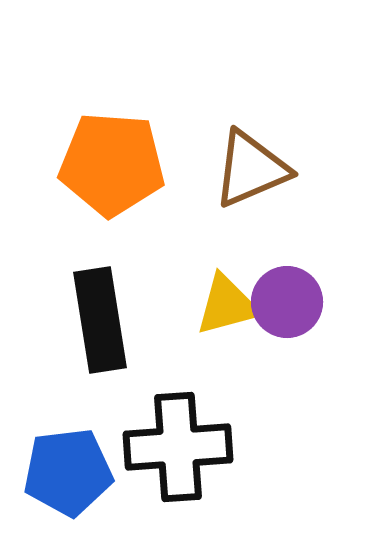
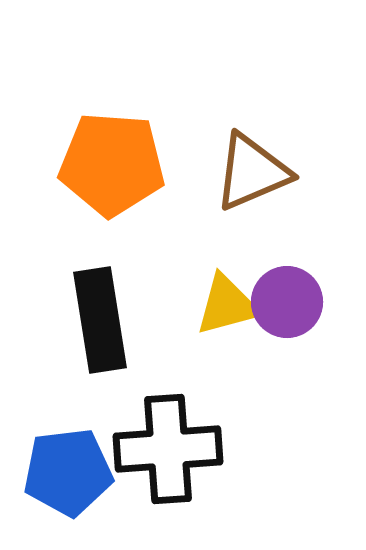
brown triangle: moved 1 px right, 3 px down
black cross: moved 10 px left, 2 px down
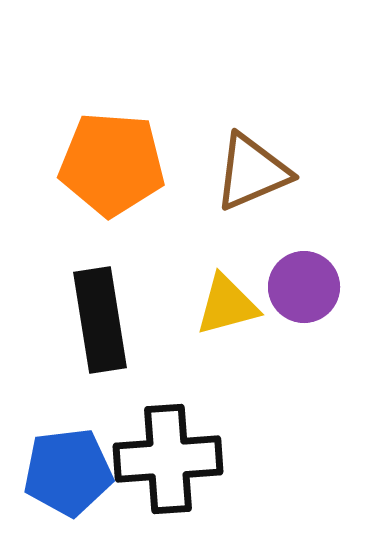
purple circle: moved 17 px right, 15 px up
black cross: moved 10 px down
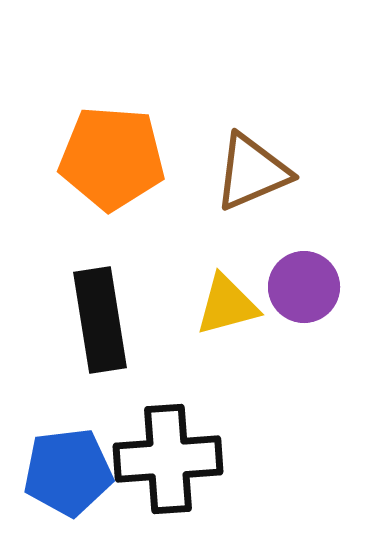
orange pentagon: moved 6 px up
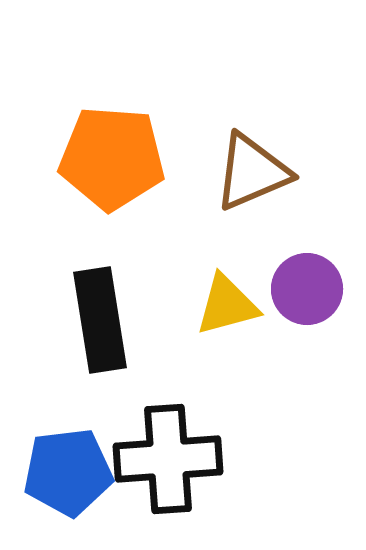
purple circle: moved 3 px right, 2 px down
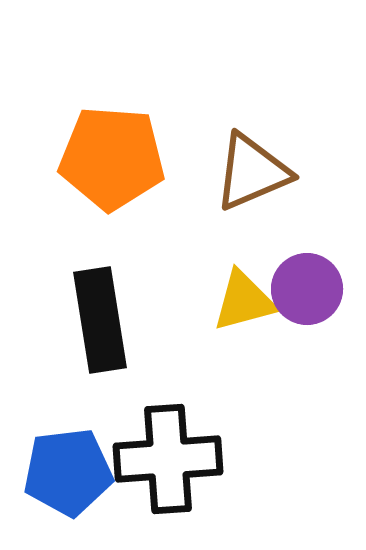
yellow triangle: moved 17 px right, 4 px up
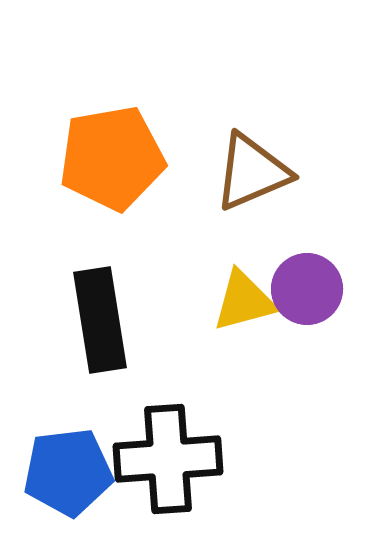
orange pentagon: rotated 14 degrees counterclockwise
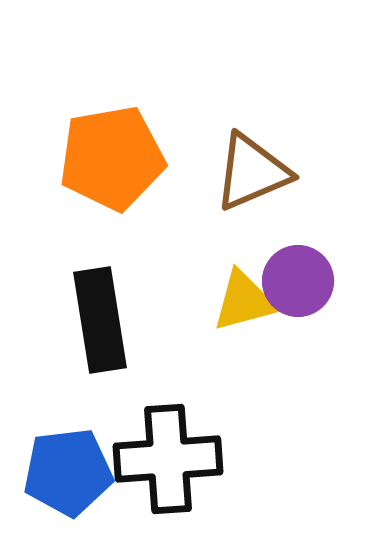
purple circle: moved 9 px left, 8 px up
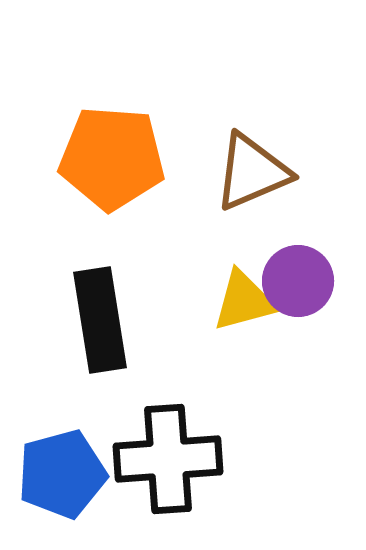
orange pentagon: rotated 14 degrees clockwise
blue pentagon: moved 6 px left, 2 px down; rotated 8 degrees counterclockwise
